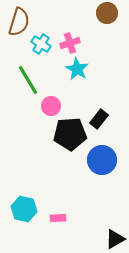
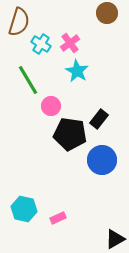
pink cross: rotated 18 degrees counterclockwise
cyan star: moved 2 px down
black pentagon: rotated 12 degrees clockwise
pink rectangle: rotated 21 degrees counterclockwise
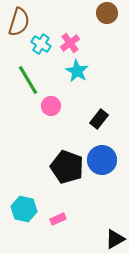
black pentagon: moved 3 px left, 33 px down; rotated 12 degrees clockwise
pink rectangle: moved 1 px down
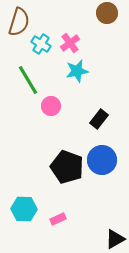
cyan star: rotated 30 degrees clockwise
cyan hexagon: rotated 10 degrees counterclockwise
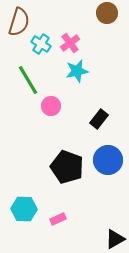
blue circle: moved 6 px right
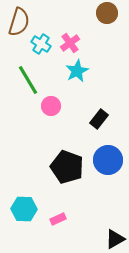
cyan star: rotated 15 degrees counterclockwise
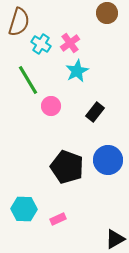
black rectangle: moved 4 px left, 7 px up
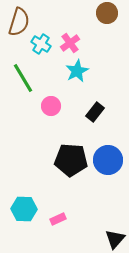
green line: moved 5 px left, 2 px up
black pentagon: moved 4 px right, 7 px up; rotated 16 degrees counterclockwise
black triangle: rotated 20 degrees counterclockwise
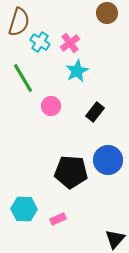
cyan cross: moved 1 px left, 2 px up
black pentagon: moved 12 px down
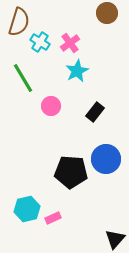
blue circle: moved 2 px left, 1 px up
cyan hexagon: moved 3 px right; rotated 15 degrees counterclockwise
pink rectangle: moved 5 px left, 1 px up
